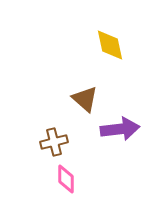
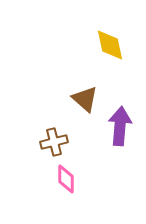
purple arrow: moved 3 px up; rotated 78 degrees counterclockwise
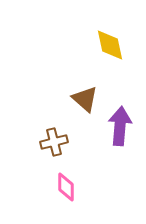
pink diamond: moved 8 px down
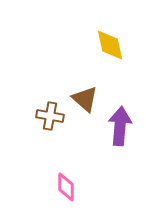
brown cross: moved 4 px left, 26 px up; rotated 24 degrees clockwise
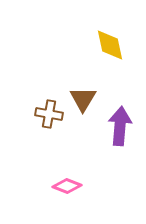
brown triangle: moved 2 px left; rotated 20 degrees clockwise
brown cross: moved 1 px left, 2 px up
pink diamond: moved 1 px right, 1 px up; rotated 68 degrees counterclockwise
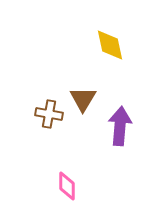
pink diamond: rotated 68 degrees clockwise
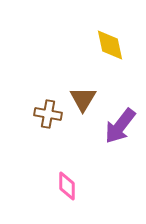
brown cross: moved 1 px left
purple arrow: rotated 147 degrees counterclockwise
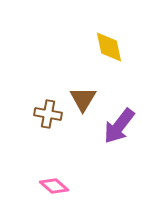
yellow diamond: moved 1 px left, 2 px down
purple arrow: moved 1 px left
pink diamond: moved 13 px left; rotated 48 degrees counterclockwise
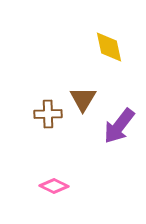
brown cross: rotated 12 degrees counterclockwise
pink diamond: rotated 16 degrees counterclockwise
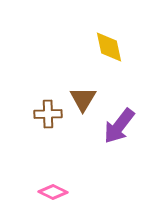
pink diamond: moved 1 px left, 6 px down
